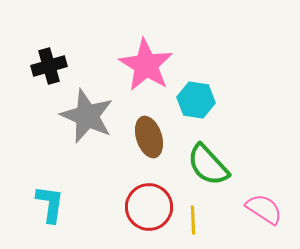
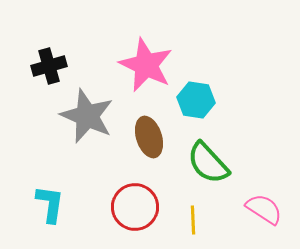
pink star: rotated 6 degrees counterclockwise
green semicircle: moved 2 px up
red circle: moved 14 px left
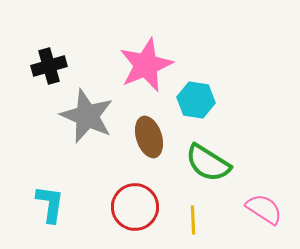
pink star: rotated 24 degrees clockwise
green semicircle: rotated 15 degrees counterclockwise
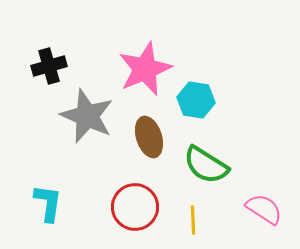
pink star: moved 1 px left, 4 px down
green semicircle: moved 2 px left, 2 px down
cyan L-shape: moved 2 px left, 1 px up
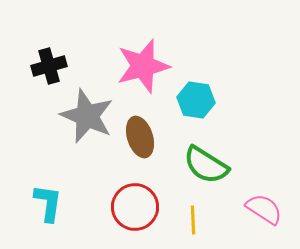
pink star: moved 2 px left, 3 px up; rotated 8 degrees clockwise
brown ellipse: moved 9 px left
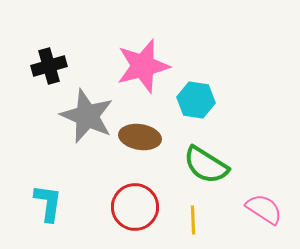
brown ellipse: rotated 63 degrees counterclockwise
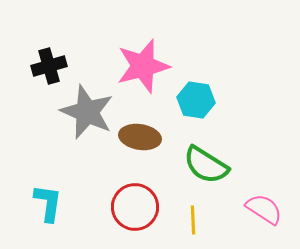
gray star: moved 4 px up
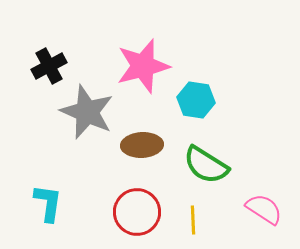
black cross: rotated 12 degrees counterclockwise
brown ellipse: moved 2 px right, 8 px down; rotated 12 degrees counterclockwise
red circle: moved 2 px right, 5 px down
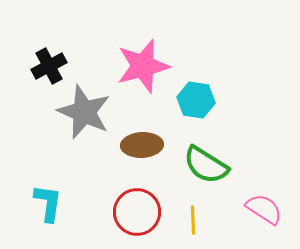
gray star: moved 3 px left
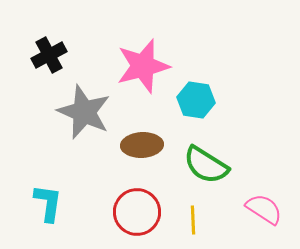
black cross: moved 11 px up
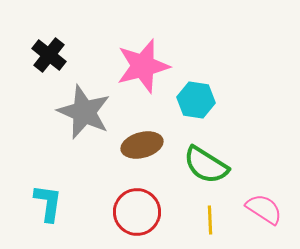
black cross: rotated 24 degrees counterclockwise
brown ellipse: rotated 12 degrees counterclockwise
yellow line: moved 17 px right
